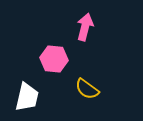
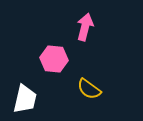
yellow semicircle: moved 2 px right
white trapezoid: moved 2 px left, 2 px down
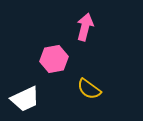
pink hexagon: rotated 16 degrees counterclockwise
white trapezoid: rotated 52 degrees clockwise
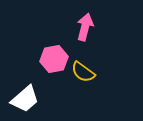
yellow semicircle: moved 6 px left, 17 px up
white trapezoid: rotated 16 degrees counterclockwise
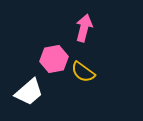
pink arrow: moved 1 px left, 1 px down
white trapezoid: moved 4 px right, 7 px up
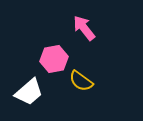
pink arrow: rotated 52 degrees counterclockwise
yellow semicircle: moved 2 px left, 9 px down
